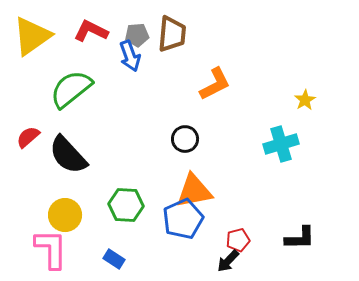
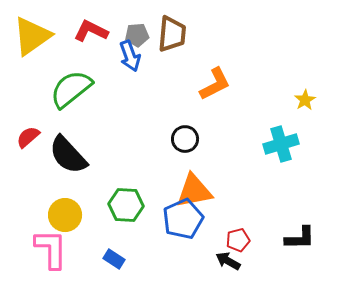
black arrow: rotated 75 degrees clockwise
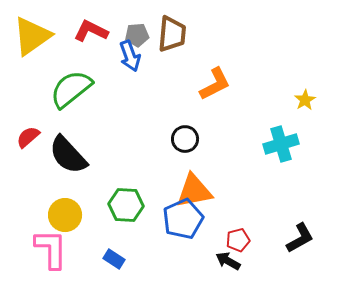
black L-shape: rotated 28 degrees counterclockwise
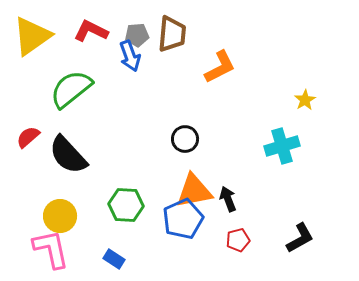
orange L-shape: moved 5 px right, 17 px up
cyan cross: moved 1 px right, 2 px down
yellow circle: moved 5 px left, 1 px down
pink L-shape: rotated 12 degrees counterclockwise
black arrow: moved 62 px up; rotated 40 degrees clockwise
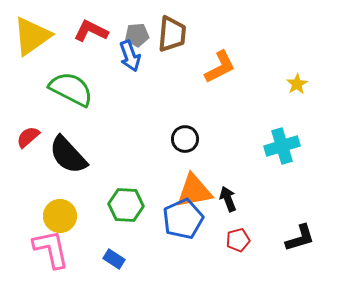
green semicircle: rotated 66 degrees clockwise
yellow star: moved 8 px left, 16 px up
black L-shape: rotated 12 degrees clockwise
